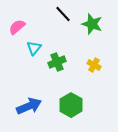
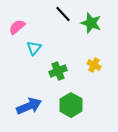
green star: moved 1 px left, 1 px up
green cross: moved 1 px right, 9 px down
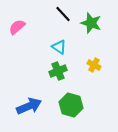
cyan triangle: moved 25 px right, 1 px up; rotated 35 degrees counterclockwise
green hexagon: rotated 15 degrees counterclockwise
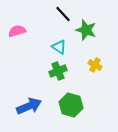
green star: moved 5 px left, 7 px down
pink semicircle: moved 4 px down; rotated 24 degrees clockwise
yellow cross: moved 1 px right
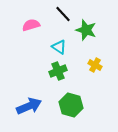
pink semicircle: moved 14 px right, 6 px up
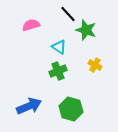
black line: moved 5 px right
green hexagon: moved 4 px down
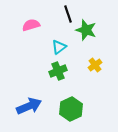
black line: rotated 24 degrees clockwise
cyan triangle: rotated 49 degrees clockwise
yellow cross: rotated 24 degrees clockwise
green hexagon: rotated 20 degrees clockwise
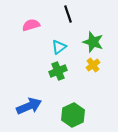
green star: moved 7 px right, 12 px down
yellow cross: moved 2 px left
green hexagon: moved 2 px right, 6 px down
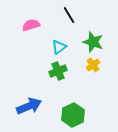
black line: moved 1 px right, 1 px down; rotated 12 degrees counterclockwise
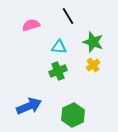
black line: moved 1 px left, 1 px down
cyan triangle: rotated 42 degrees clockwise
